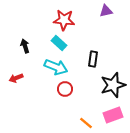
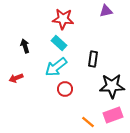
red star: moved 1 px left, 1 px up
cyan arrow: rotated 120 degrees clockwise
black star: moved 1 px left, 1 px down; rotated 15 degrees clockwise
orange line: moved 2 px right, 1 px up
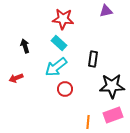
orange line: rotated 56 degrees clockwise
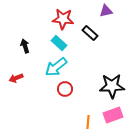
black rectangle: moved 3 px left, 26 px up; rotated 56 degrees counterclockwise
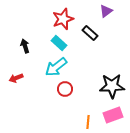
purple triangle: rotated 24 degrees counterclockwise
red star: rotated 25 degrees counterclockwise
